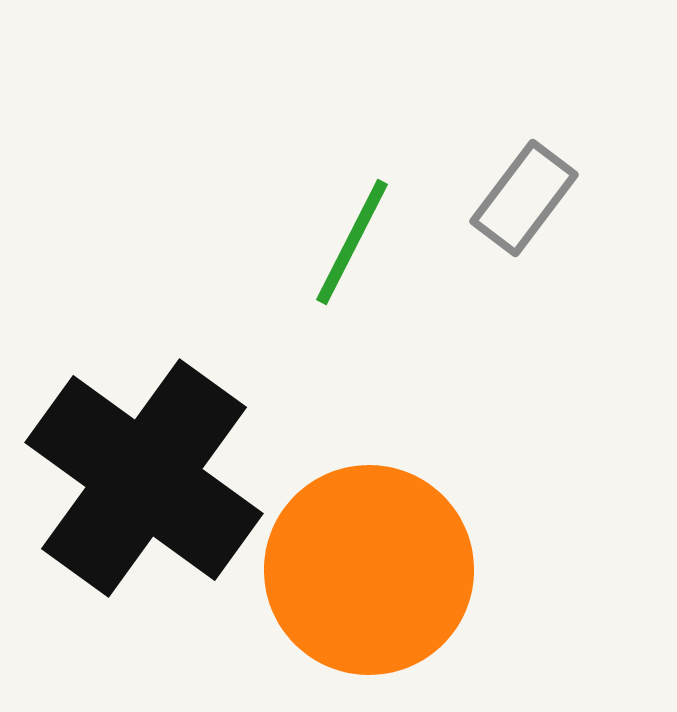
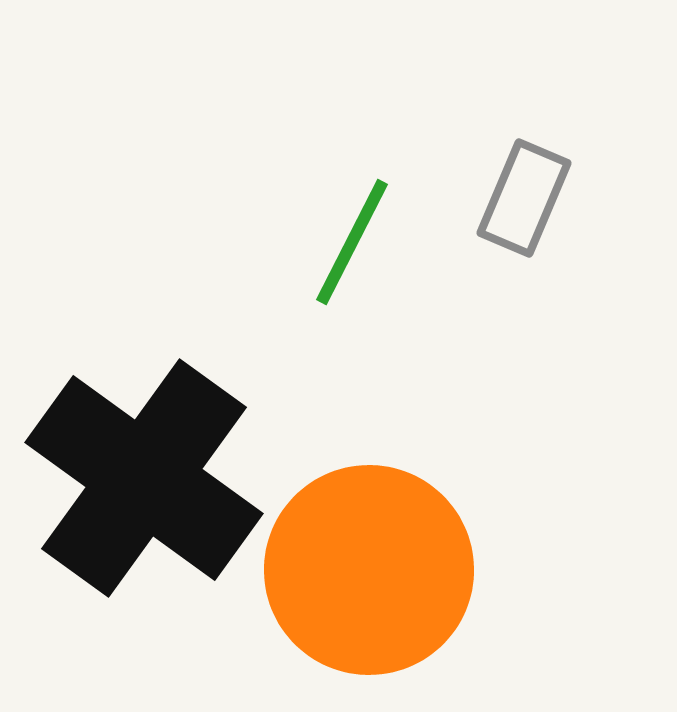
gray rectangle: rotated 14 degrees counterclockwise
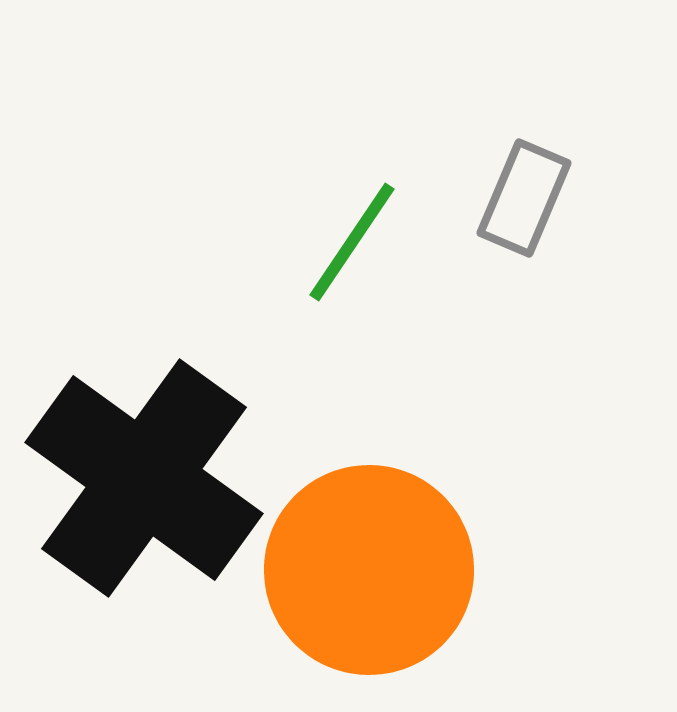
green line: rotated 7 degrees clockwise
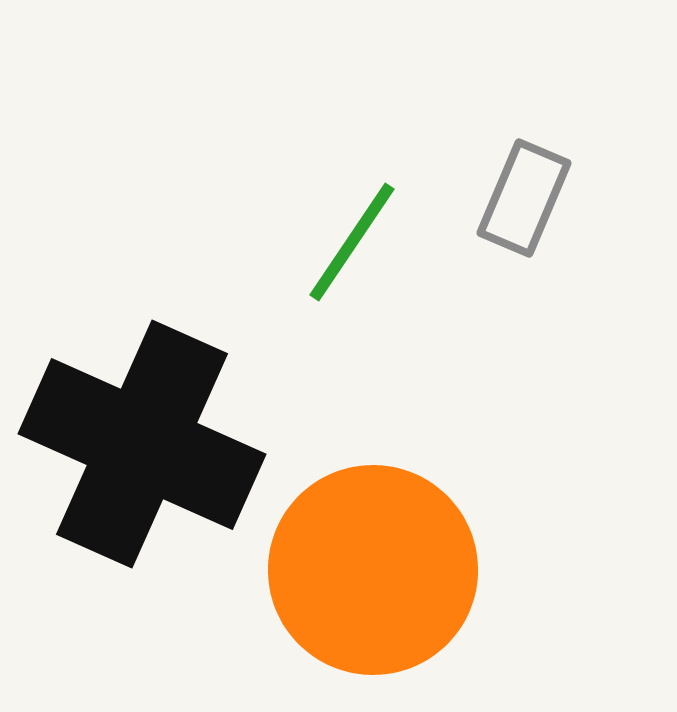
black cross: moved 2 px left, 34 px up; rotated 12 degrees counterclockwise
orange circle: moved 4 px right
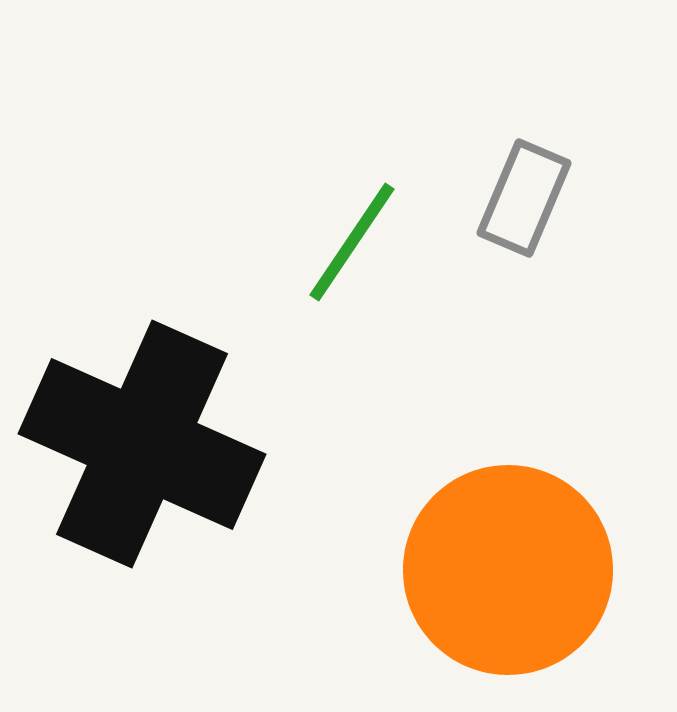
orange circle: moved 135 px right
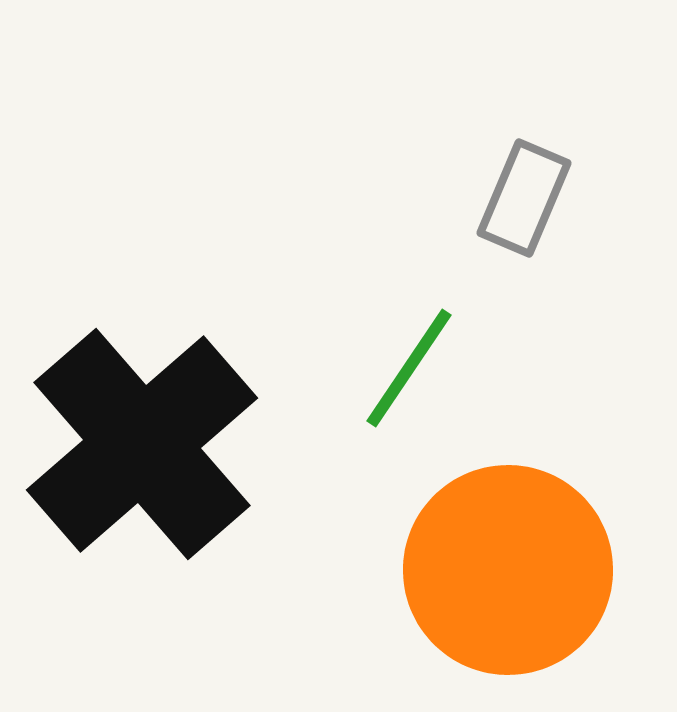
green line: moved 57 px right, 126 px down
black cross: rotated 25 degrees clockwise
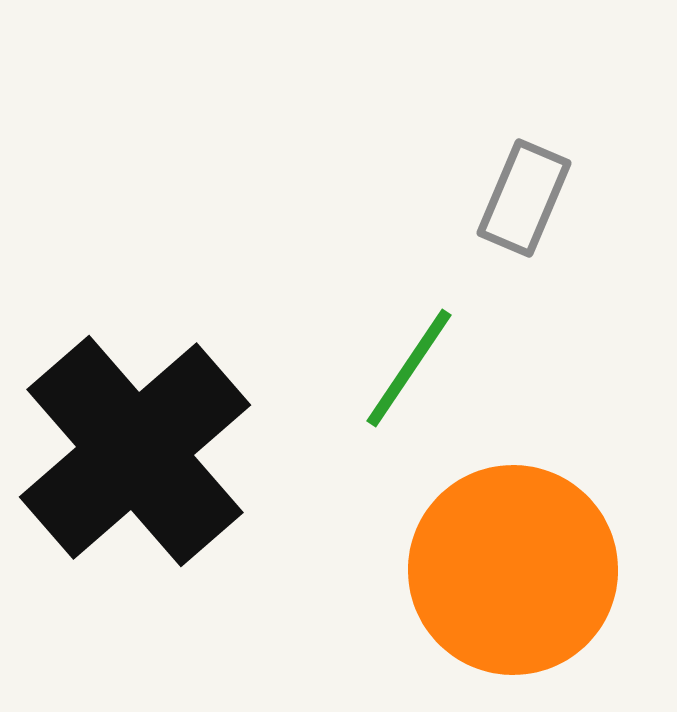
black cross: moved 7 px left, 7 px down
orange circle: moved 5 px right
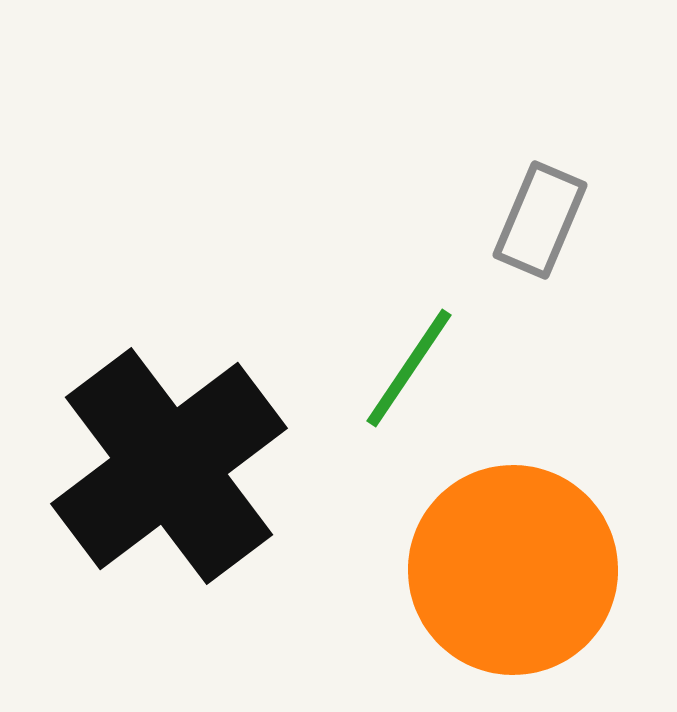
gray rectangle: moved 16 px right, 22 px down
black cross: moved 34 px right, 15 px down; rotated 4 degrees clockwise
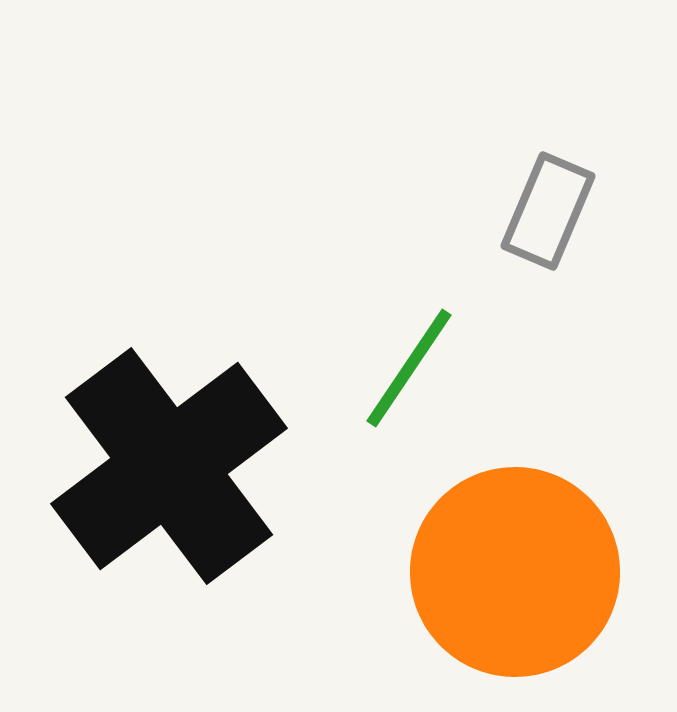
gray rectangle: moved 8 px right, 9 px up
orange circle: moved 2 px right, 2 px down
